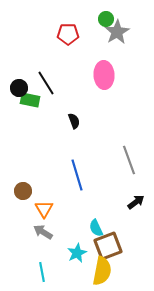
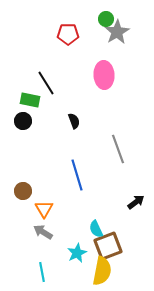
black circle: moved 4 px right, 33 px down
gray line: moved 11 px left, 11 px up
cyan semicircle: moved 1 px down
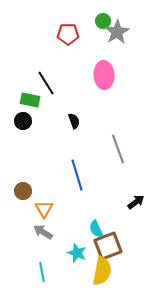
green circle: moved 3 px left, 2 px down
cyan star: rotated 24 degrees counterclockwise
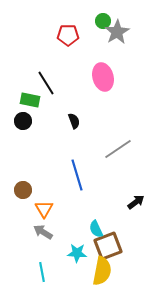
red pentagon: moved 1 px down
pink ellipse: moved 1 px left, 2 px down; rotated 12 degrees counterclockwise
gray line: rotated 76 degrees clockwise
brown circle: moved 1 px up
cyan star: rotated 18 degrees counterclockwise
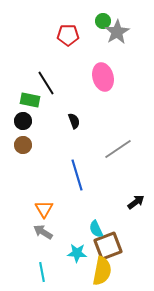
brown circle: moved 45 px up
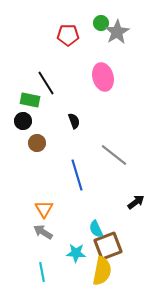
green circle: moved 2 px left, 2 px down
brown circle: moved 14 px right, 2 px up
gray line: moved 4 px left, 6 px down; rotated 72 degrees clockwise
cyan star: moved 1 px left
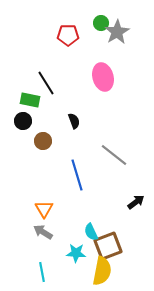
brown circle: moved 6 px right, 2 px up
cyan semicircle: moved 5 px left, 3 px down
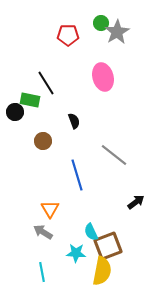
black circle: moved 8 px left, 9 px up
orange triangle: moved 6 px right
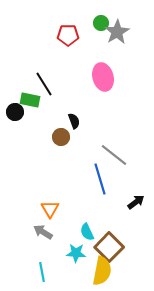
black line: moved 2 px left, 1 px down
brown circle: moved 18 px right, 4 px up
blue line: moved 23 px right, 4 px down
cyan semicircle: moved 4 px left
brown square: moved 1 px right, 1 px down; rotated 24 degrees counterclockwise
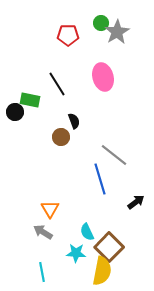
black line: moved 13 px right
